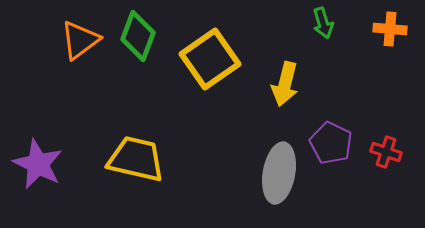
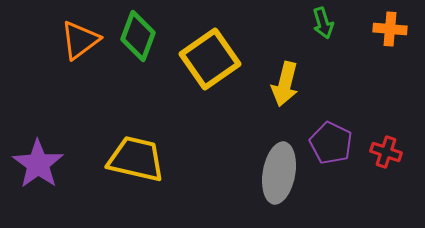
purple star: rotated 9 degrees clockwise
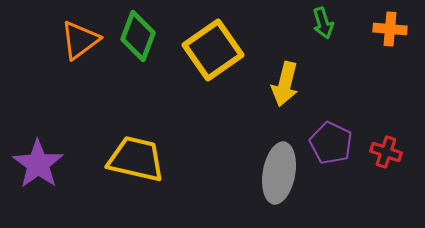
yellow square: moved 3 px right, 9 px up
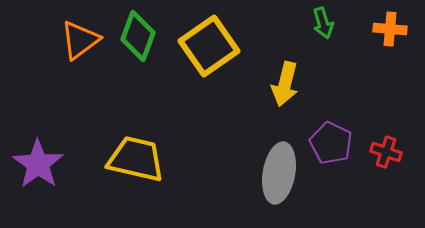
yellow square: moved 4 px left, 4 px up
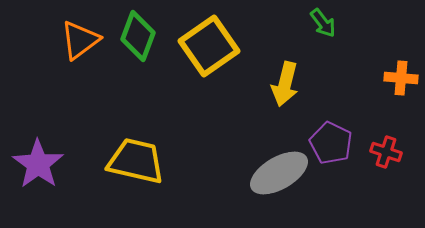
green arrow: rotated 20 degrees counterclockwise
orange cross: moved 11 px right, 49 px down
yellow trapezoid: moved 2 px down
gray ellipse: rotated 50 degrees clockwise
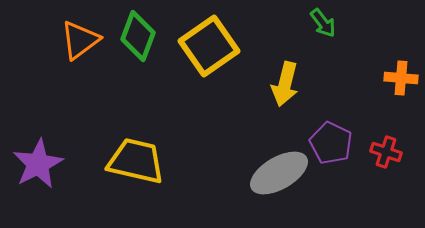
purple star: rotated 9 degrees clockwise
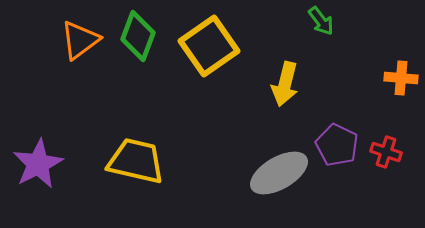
green arrow: moved 2 px left, 2 px up
purple pentagon: moved 6 px right, 2 px down
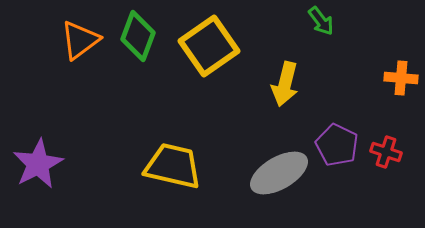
yellow trapezoid: moved 37 px right, 5 px down
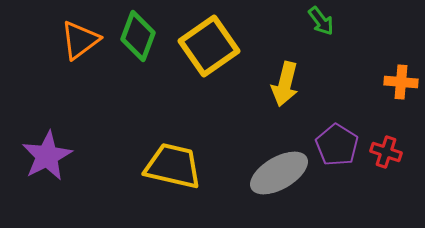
orange cross: moved 4 px down
purple pentagon: rotated 6 degrees clockwise
purple star: moved 9 px right, 8 px up
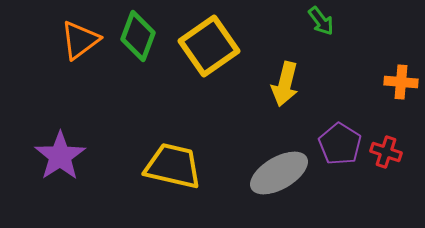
purple pentagon: moved 3 px right, 1 px up
purple star: moved 13 px right; rotated 6 degrees counterclockwise
